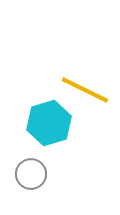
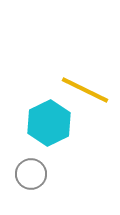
cyan hexagon: rotated 9 degrees counterclockwise
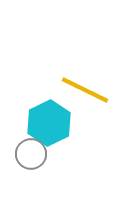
gray circle: moved 20 px up
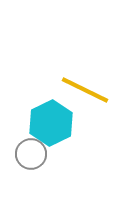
cyan hexagon: moved 2 px right
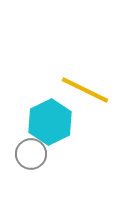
cyan hexagon: moved 1 px left, 1 px up
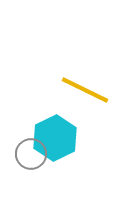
cyan hexagon: moved 5 px right, 16 px down
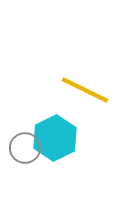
gray circle: moved 6 px left, 6 px up
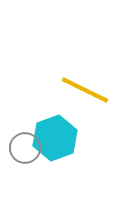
cyan hexagon: rotated 6 degrees clockwise
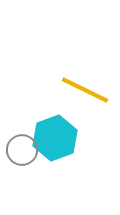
gray circle: moved 3 px left, 2 px down
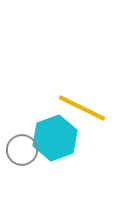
yellow line: moved 3 px left, 18 px down
